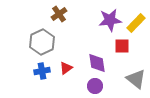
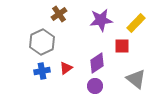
purple star: moved 9 px left
purple diamond: rotated 65 degrees clockwise
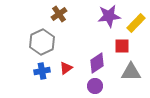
purple star: moved 8 px right, 4 px up
gray triangle: moved 5 px left, 7 px up; rotated 40 degrees counterclockwise
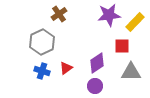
purple star: moved 1 px up
yellow rectangle: moved 1 px left, 1 px up
blue cross: rotated 28 degrees clockwise
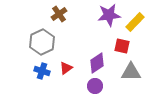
red square: rotated 14 degrees clockwise
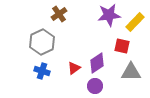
red triangle: moved 8 px right
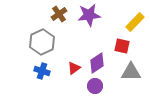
purple star: moved 20 px left
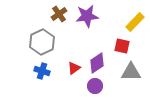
purple star: moved 2 px left, 1 px down
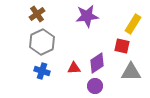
brown cross: moved 22 px left
yellow rectangle: moved 2 px left, 2 px down; rotated 12 degrees counterclockwise
red triangle: rotated 32 degrees clockwise
